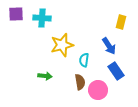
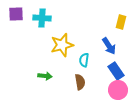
pink circle: moved 20 px right
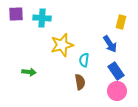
blue arrow: moved 1 px right, 2 px up
green arrow: moved 16 px left, 4 px up
pink circle: moved 1 px left, 1 px down
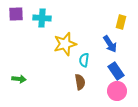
yellow star: moved 3 px right, 1 px up
green arrow: moved 10 px left, 7 px down
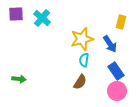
cyan cross: rotated 36 degrees clockwise
yellow star: moved 17 px right, 5 px up
brown semicircle: rotated 42 degrees clockwise
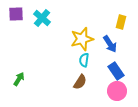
green arrow: rotated 64 degrees counterclockwise
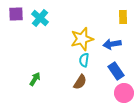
cyan cross: moved 2 px left
yellow rectangle: moved 2 px right, 5 px up; rotated 16 degrees counterclockwise
blue arrow: moved 2 px right; rotated 114 degrees clockwise
green arrow: moved 16 px right
pink circle: moved 7 px right, 2 px down
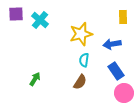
cyan cross: moved 2 px down
yellow star: moved 1 px left, 5 px up
